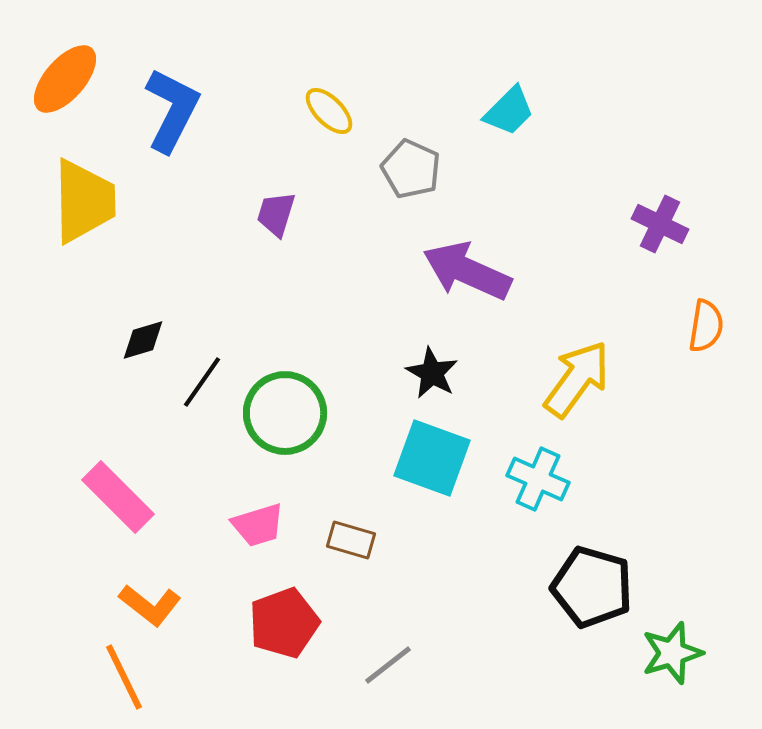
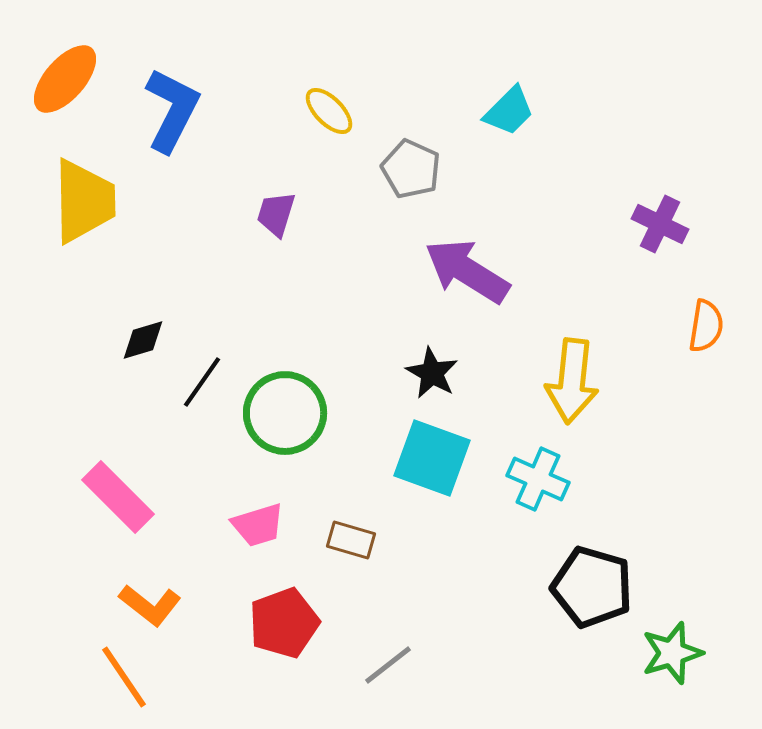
purple arrow: rotated 8 degrees clockwise
yellow arrow: moved 5 px left, 2 px down; rotated 150 degrees clockwise
orange line: rotated 8 degrees counterclockwise
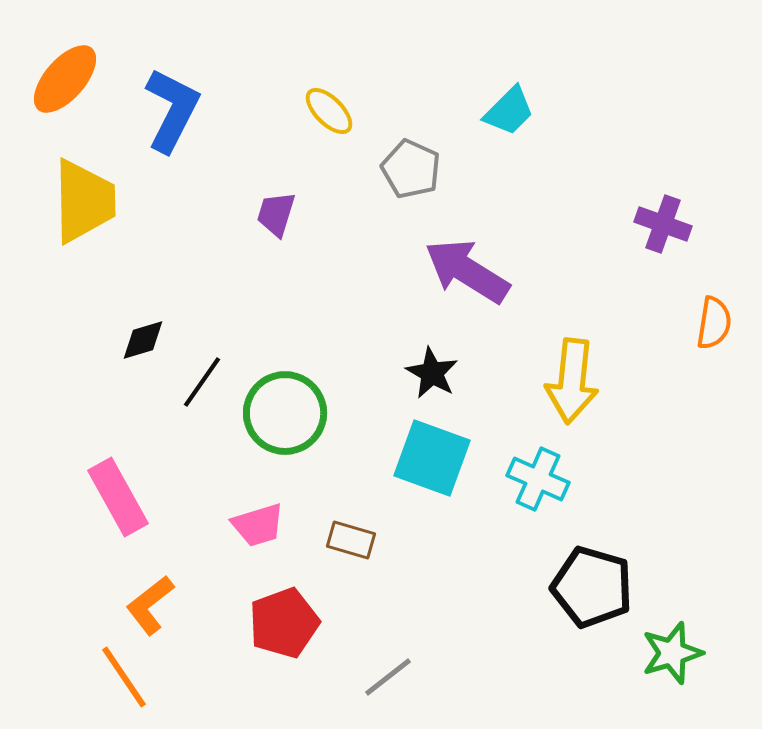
purple cross: moved 3 px right; rotated 6 degrees counterclockwise
orange semicircle: moved 8 px right, 3 px up
pink rectangle: rotated 16 degrees clockwise
orange L-shape: rotated 104 degrees clockwise
gray line: moved 12 px down
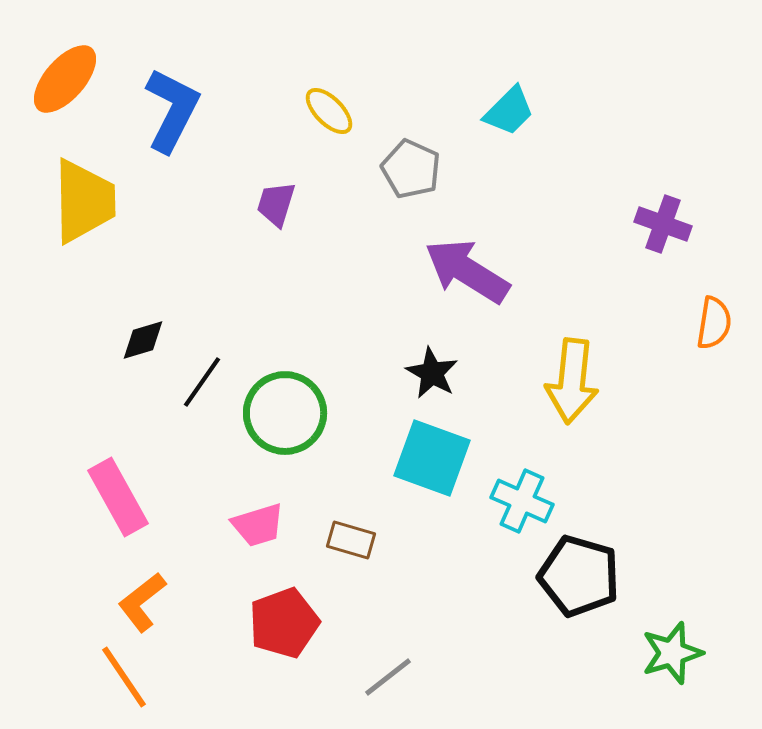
purple trapezoid: moved 10 px up
cyan cross: moved 16 px left, 22 px down
black pentagon: moved 13 px left, 11 px up
orange L-shape: moved 8 px left, 3 px up
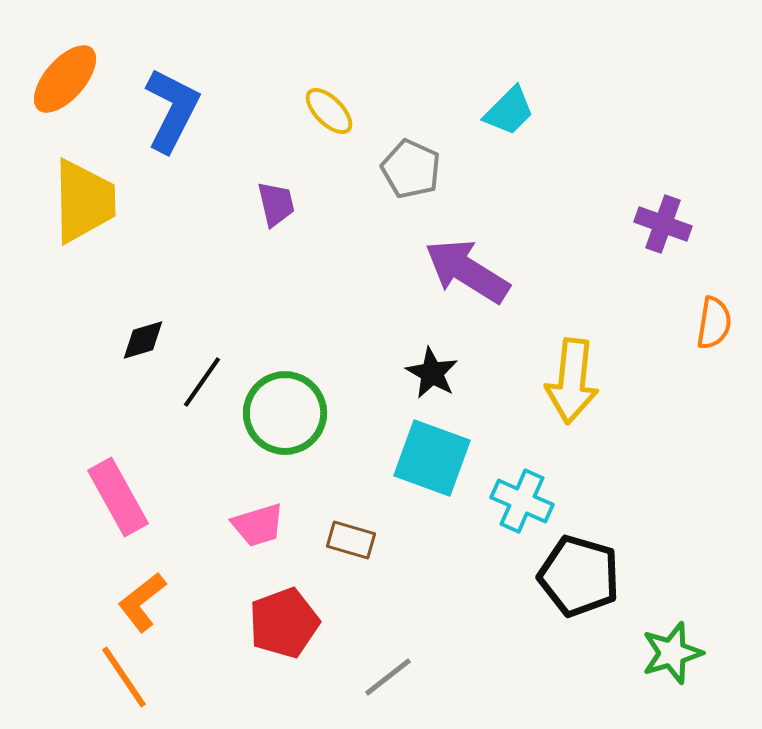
purple trapezoid: rotated 150 degrees clockwise
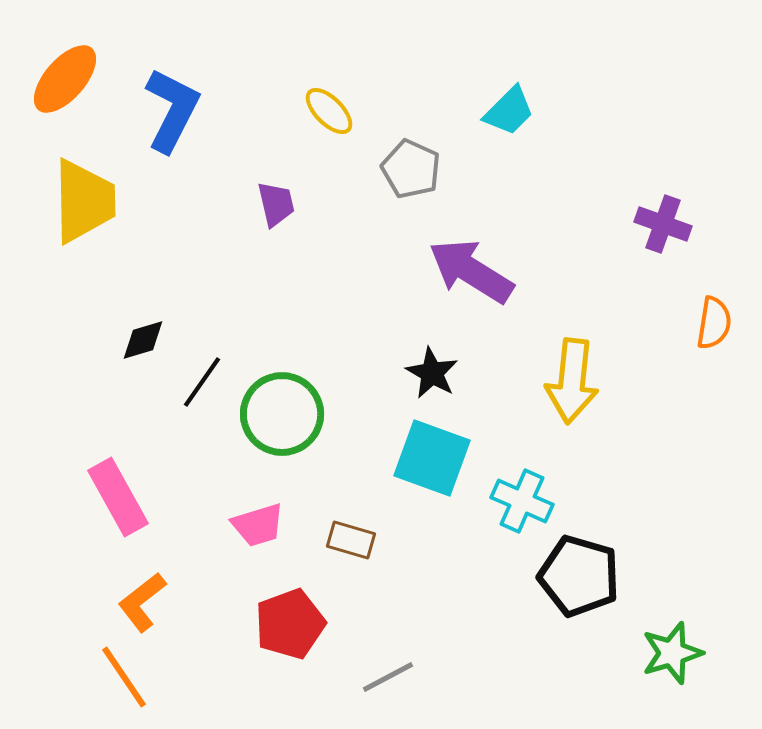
purple arrow: moved 4 px right
green circle: moved 3 px left, 1 px down
red pentagon: moved 6 px right, 1 px down
gray line: rotated 10 degrees clockwise
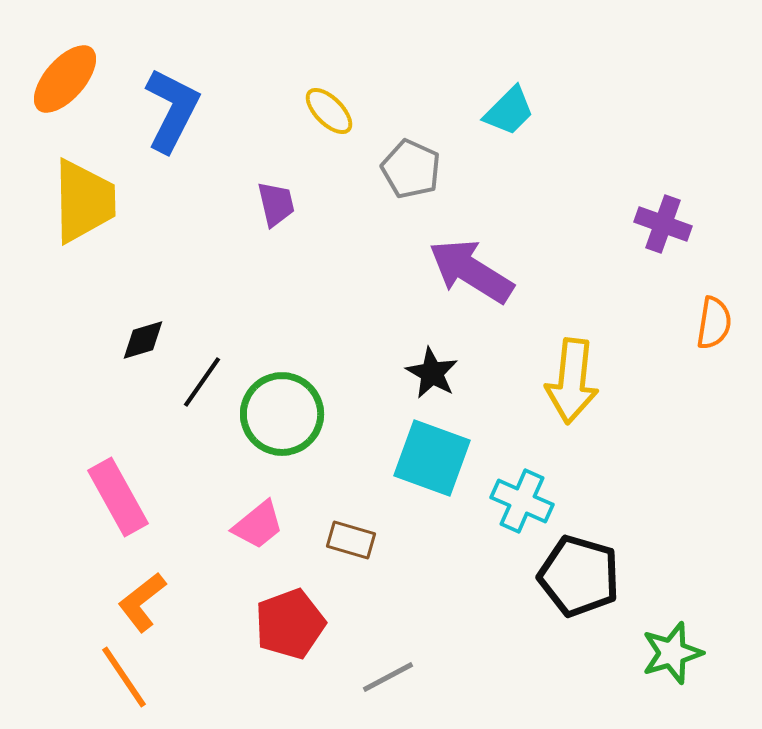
pink trapezoid: rotated 22 degrees counterclockwise
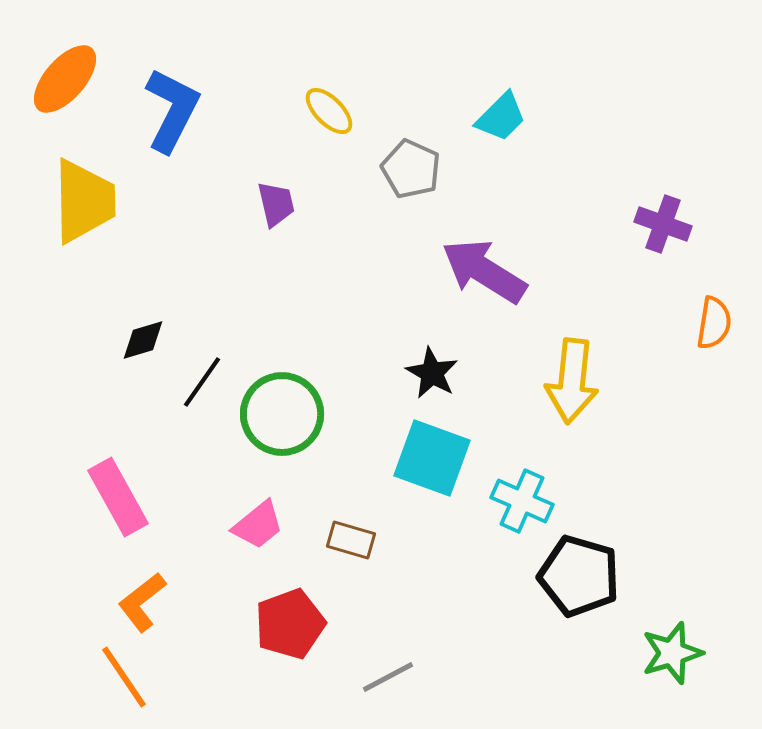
cyan trapezoid: moved 8 px left, 6 px down
purple arrow: moved 13 px right
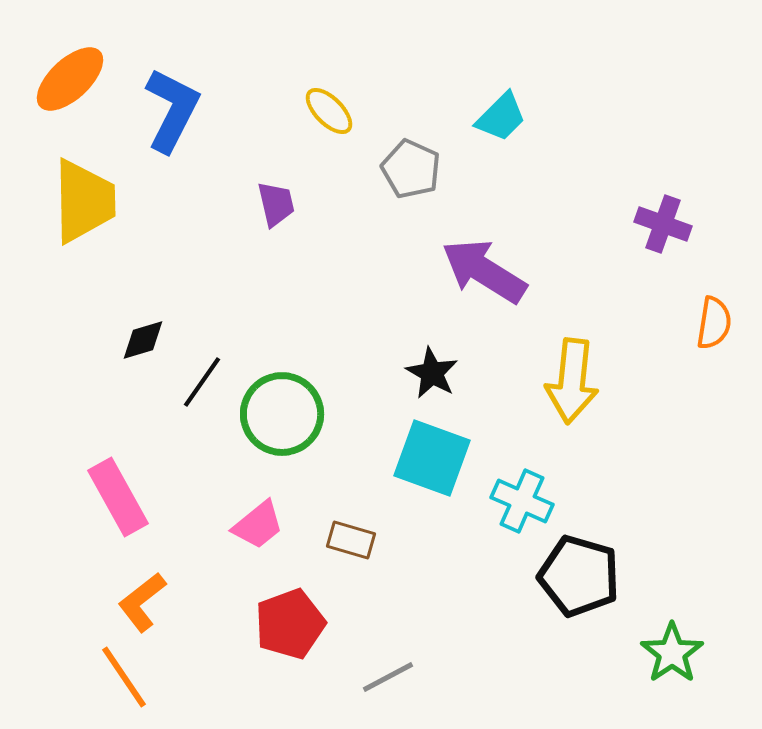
orange ellipse: moved 5 px right; rotated 6 degrees clockwise
green star: rotated 18 degrees counterclockwise
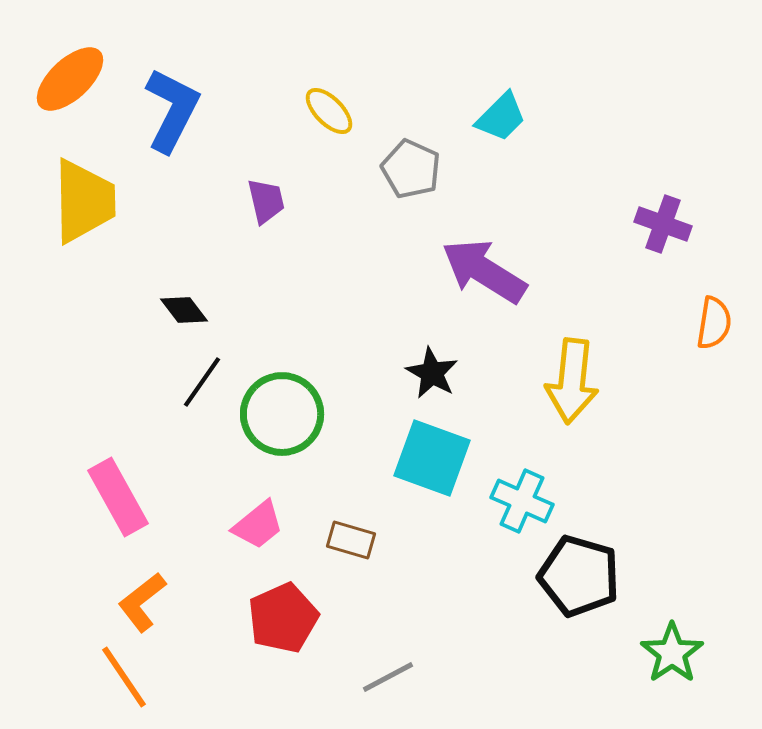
purple trapezoid: moved 10 px left, 3 px up
black diamond: moved 41 px right, 30 px up; rotated 69 degrees clockwise
red pentagon: moved 7 px left, 6 px up; rotated 4 degrees counterclockwise
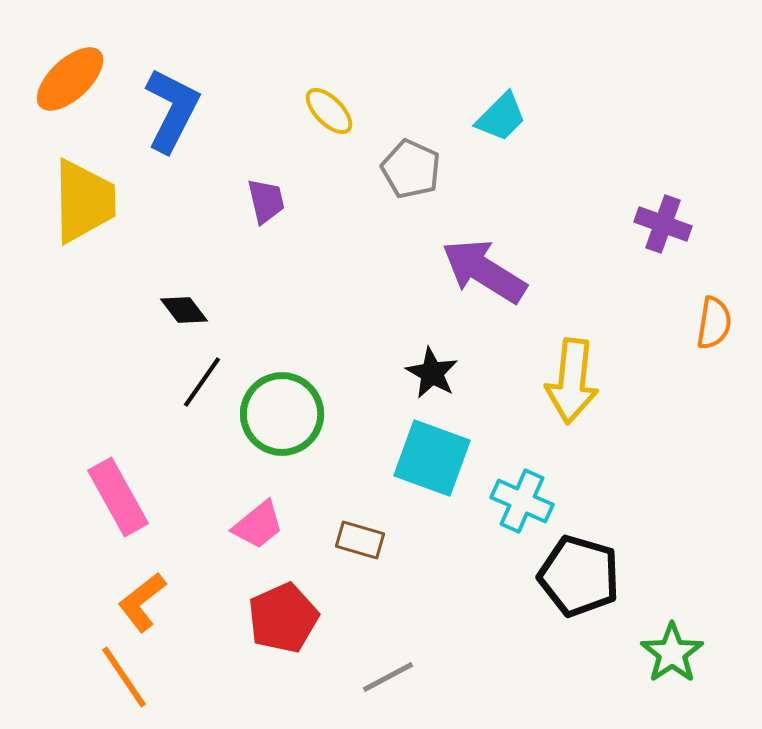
brown rectangle: moved 9 px right
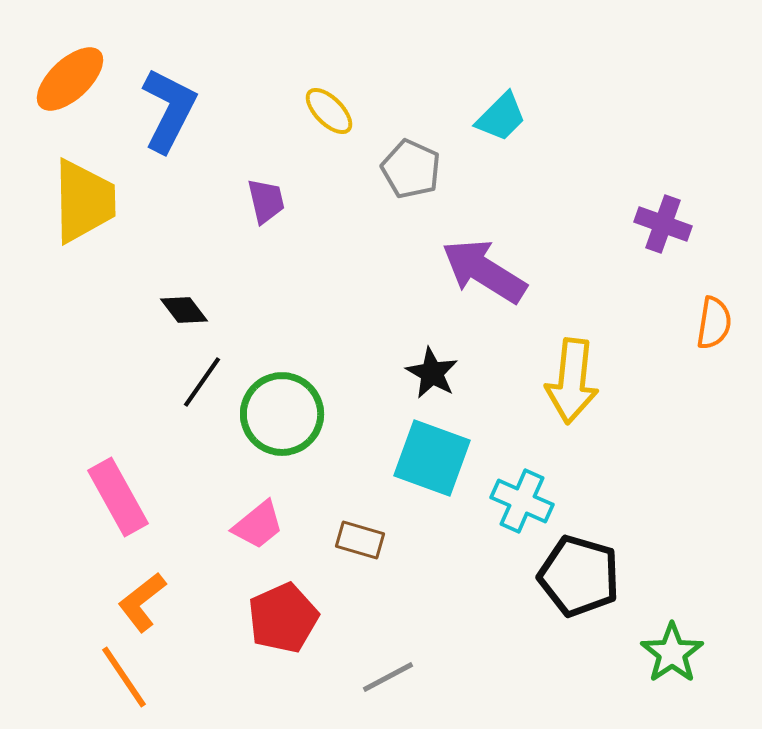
blue L-shape: moved 3 px left
